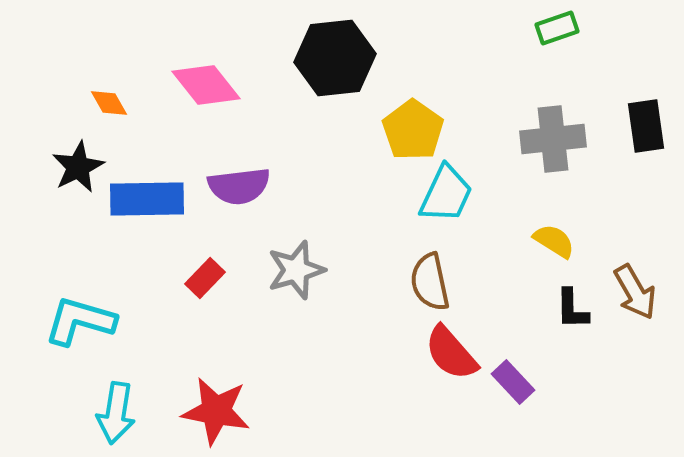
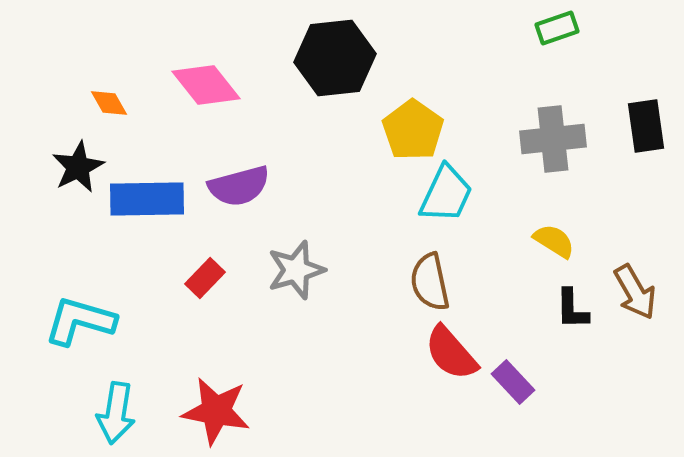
purple semicircle: rotated 8 degrees counterclockwise
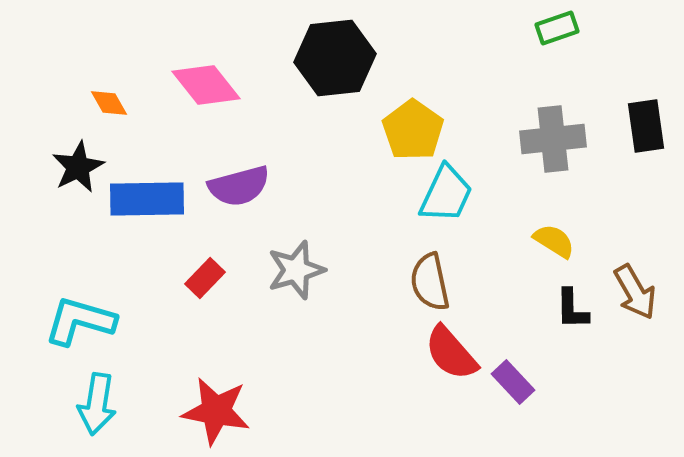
cyan arrow: moved 19 px left, 9 px up
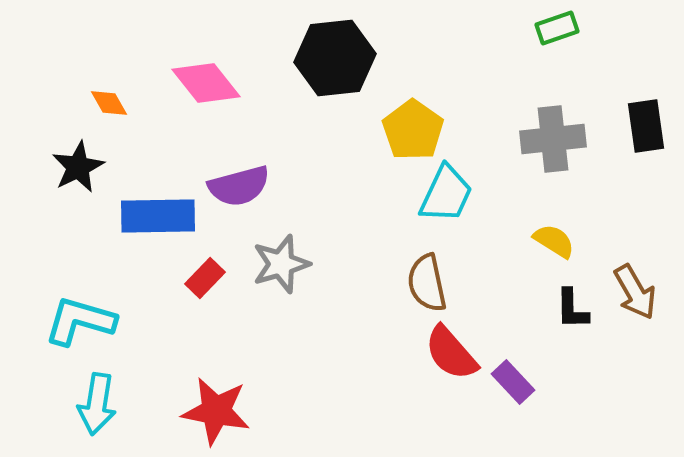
pink diamond: moved 2 px up
blue rectangle: moved 11 px right, 17 px down
gray star: moved 15 px left, 6 px up
brown semicircle: moved 3 px left, 1 px down
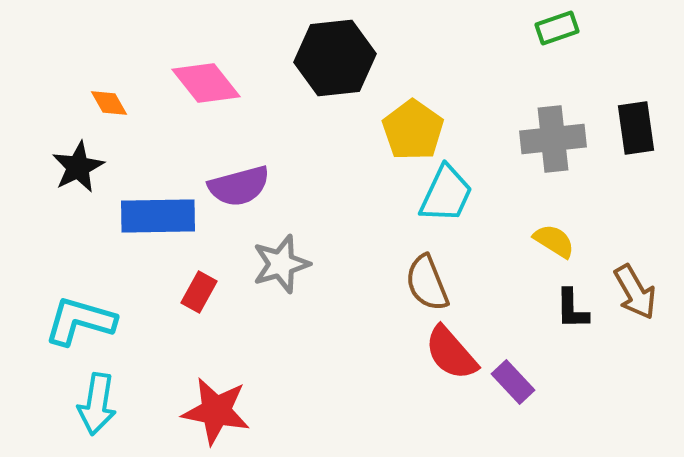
black rectangle: moved 10 px left, 2 px down
red rectangle: moved 6 px left, 14 px down; rotated 15 degrees counterclockwise
brown semicircle: rotated 10 degrees counterclockwise
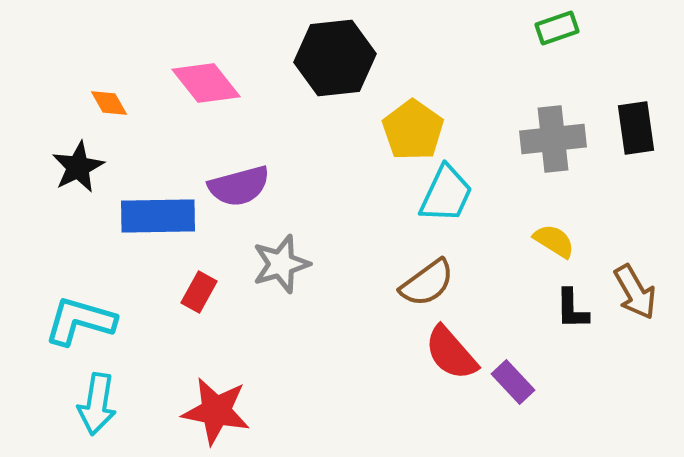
brown semicircle: rotated 104 degrees counterclockwise
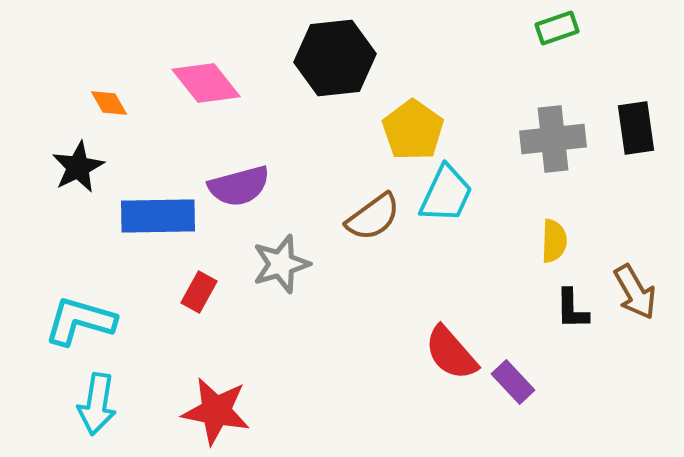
yellow semicircle: rotated 60 degrees clockwise
brown semicircle: moved 54 px left, 66 px up
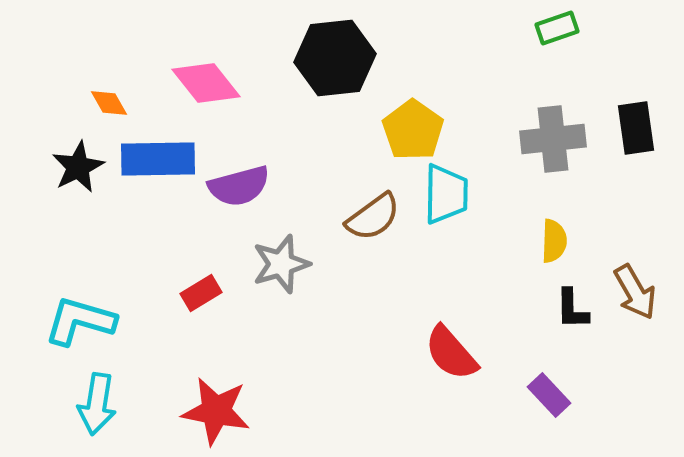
cyan trapezoid: rotated 24 degrees counterclockwise
blue rectangle: moved 57 px up
red rectangle: moved 2 px right, 1 px down; rotated 30 degrees clockwise
purple rectangle: moved 36 px right, 13 px down
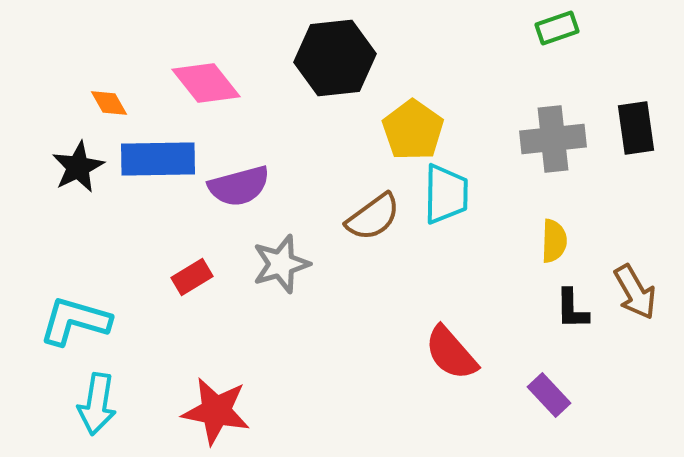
red rectangle: moved 9 px left, 16 px up
cyan L-shape: moved 5 px left
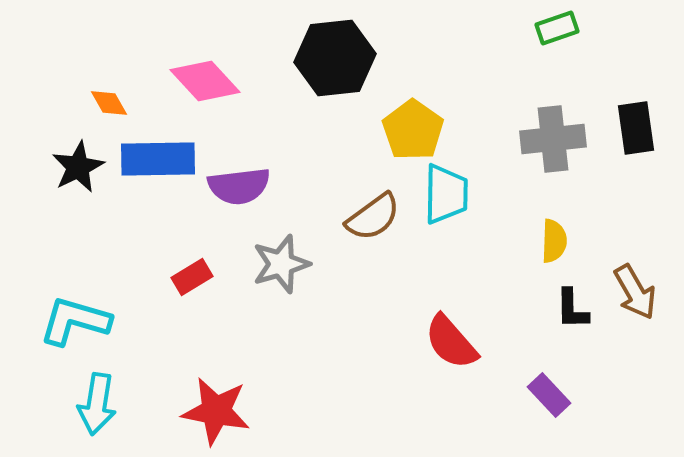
pink diamond: moved 1 px left, 2 px up; rotated 4 degrees counterclockwise
purple semicircle: rotated 8 degrees clockwise
red semicircle: moved 11 px up
